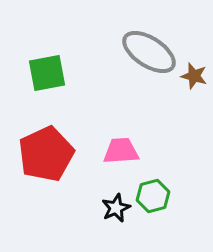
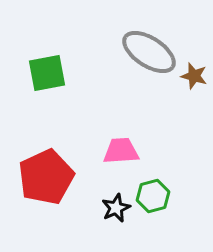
red pentagon: moved 23 px down
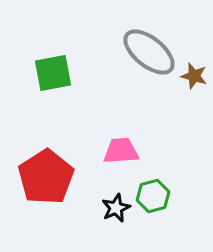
gray ellipse: rotated 6 degrees clockwise
green square: moved 6 px right
red pentagon: rotated 8 degrees counterclockwise
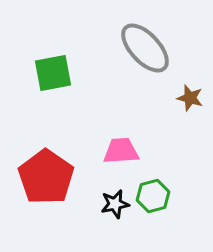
gray ellipse: moved 4 px left, 4 px up; rotated 8 degrees clockwise
brown star: moved 4 px left, 22 px down
red pentagon: rotated 4 degrees counterclockwise
black star: moved 1 px left, 4 px up; rotated 12 degrees clockwise
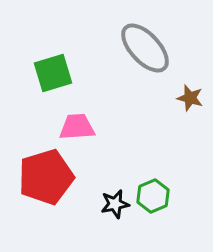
green square: rotated 6 degrees counterclockwise
pink trapezoid: moved 44 px left, 24 px up
red pentagon: rotated 20 degrees clockwise
green hexagon: rotated 8 degrees counterclockwise
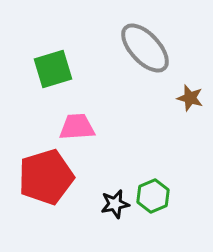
green square: moved 4 px up
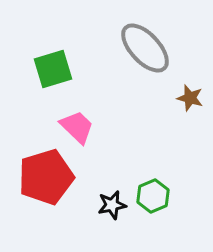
pink trapezoid: rotated 48 degrees clockwise
black star: moved 3 px left, 1 px down
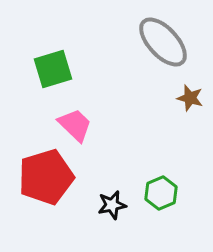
gray ellipse: moved 18 px right, 6 px up
pink trapezoid: moved 2 px left, 2 px up
green hexagon: moved 8 px right, 3 px up
